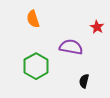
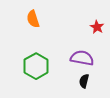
purple semicircle: moved 11 px right, 11 px down
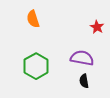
black semicircle: rotated 24 degrees counterclockwise
